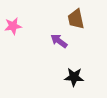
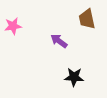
brown trapezoid: moved 11 px right
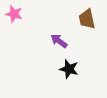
pink star: moved 1 px right, 12 px up; rotated 24 degrees clockwise
black star: moved 5 px left, 8 px up; rotated 12 degrees clockwise
